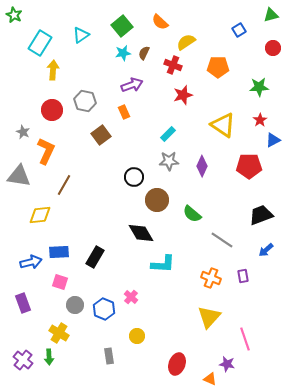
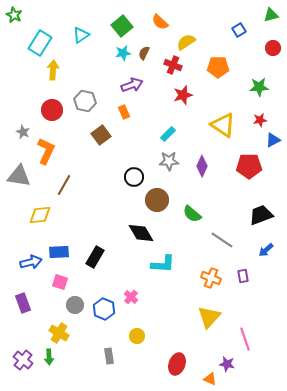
red star at (260, 120): rotated 24 degrees clockwise
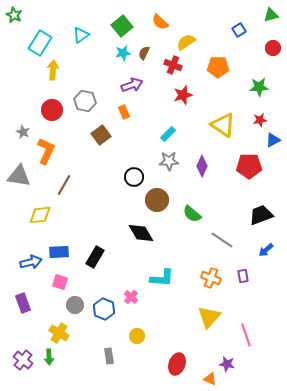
cyan L-shape at (163, 264): moved 1 px left, 14 px down
pink line at (245, 339): moved 1 px right, 4 px up
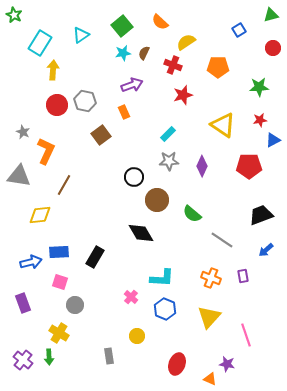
red circle at (52, 110): moved 5 px right, 5 px up
blue hexagon at (104, 309): moved 61 px right
